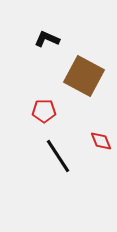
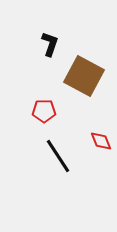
black L-shape: moved 3 px right, 5 px down; rotated 85 degrees clockwise
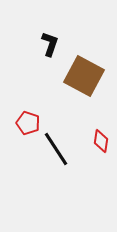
red pentagon: moved 16 px left, 12 px down; rotated 20 degrees clockwise
red diamond: rotated 30 degrees clockwise
black line: moved 2 px left, 7 px up
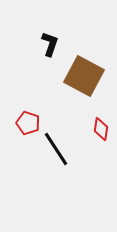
red diamond: moved 12 px up
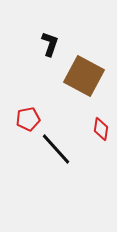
red pentagon: moved 4 px up; rotated 30 degrees counterclockwise
black line: rotated 9 degrees counterclockwise
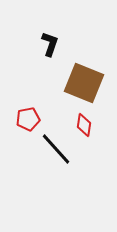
brown square: moved 7 px down; rotated 6 degrees counterclockwise
red diamond: moved 17 px left, 4 px up
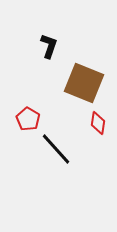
black L-shape: moved 1 px left, 2 px down
red pentagon: rotated 30 degrees counterclockwise
red diamond: moved 14 px right, 2 px up
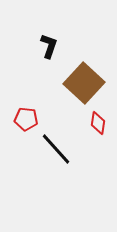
brown square: rotated 21 degrees clockwise
red pentagon: moved 2 px left; rotated 25 degrees counterclockwise
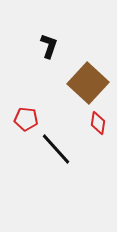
brown square: moved 4 px right
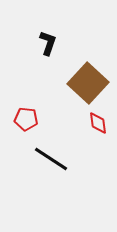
black L-shape: moved 1 px left, 3 px up
red diamond: rotated 15 degrees counterclockwise
black line: moved 5 px left, 10 px down; rotated 15 degrees counterclockwise
